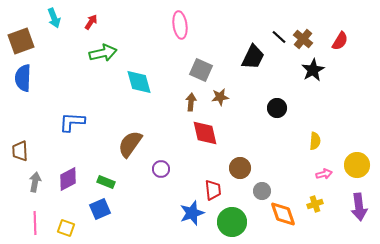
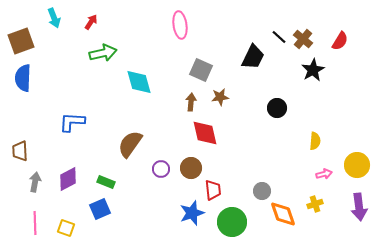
brown circle: moved 49 px left
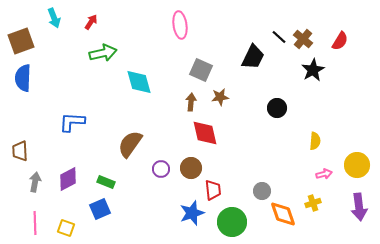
yellow cross: moved 2 px left, 1 px up
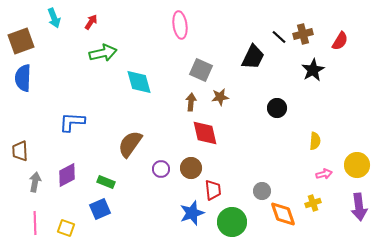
brown cross: moved 5 px up; rotated 36 degrees clockwise
purple diamond: moved 1 px left, 4 px up
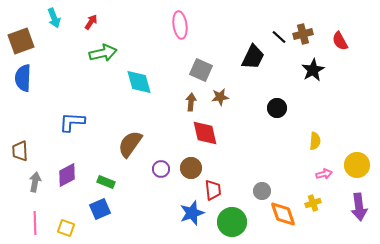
red semicircle: rotated 120 degrees clockwise
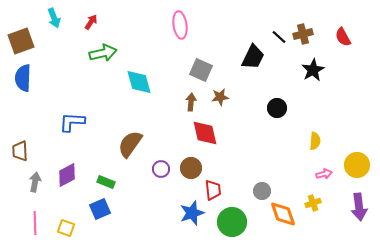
red semicircle: moved 3 px right, 4 px up
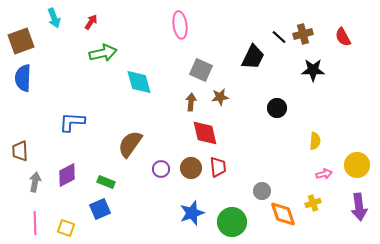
black star: rotated 30 degrees clockwise
red trapezoid: moved 5 px right, 23 px up
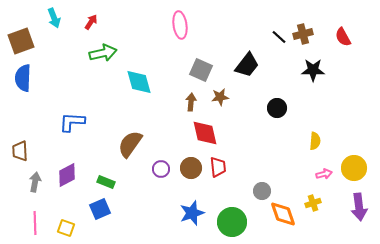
black trapezoid: moved 6 px left, 8 px down; rotated 12 degrees clockwise
yellow circle: moved 3 px left, 3 px down
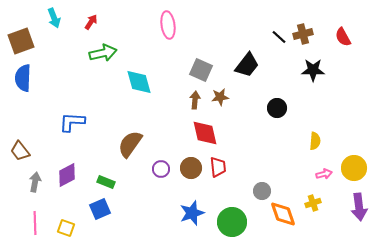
pink ellipse: moved 12 px left
brown arrow: moved 4 px right, 2 px up
brown trapezoid: rotated 35 degrees counterclockwise
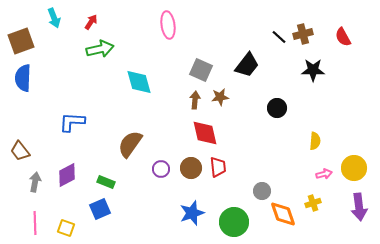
green arrow: moved 3 px left, 4 px up
green circle: moved 2 px right
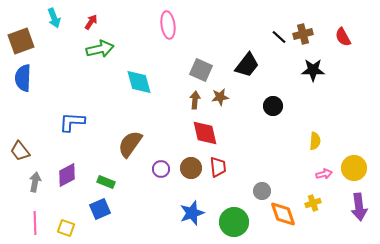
black circle: moved 4 px left, 2 px up
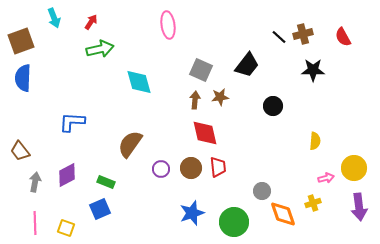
pink arrow: moved 2 px right, 4 px down
